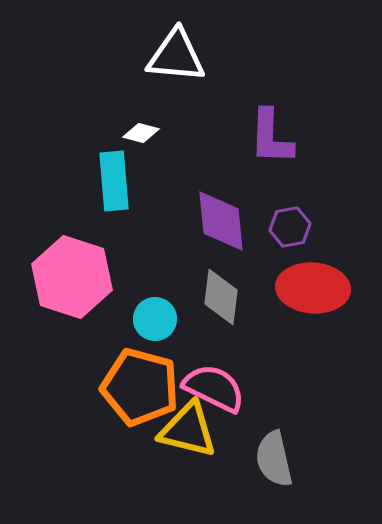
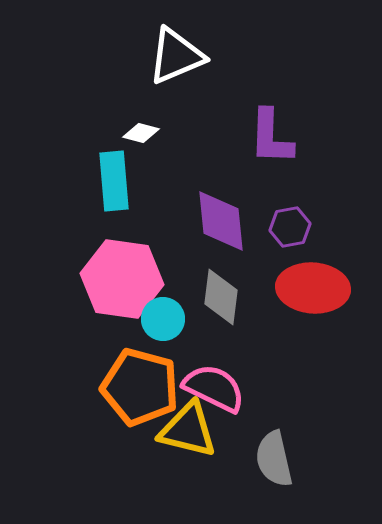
white triangle: rotated 28 degrees counterclockwise
pink hexagon: moved 50 px right, 2 px down; rotated 10 degrees counterclockwise
cyan circle: moved 8 px right
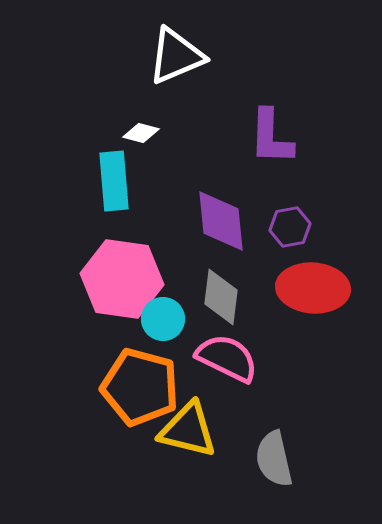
pink semicircle: moved 13 px right, 30 px up
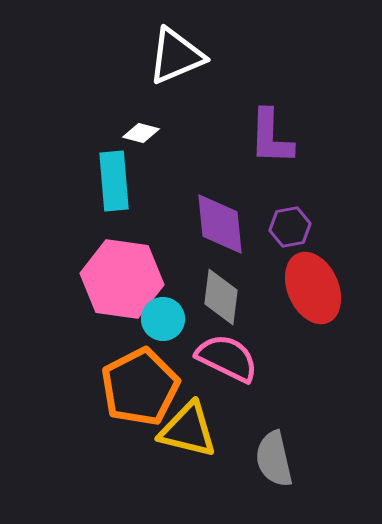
purple diamond: moved 1 px left, 3 px down
red ellipse: rotated 62 degrees clockwise
orange pentagon: rotated 30 degrees clockwise
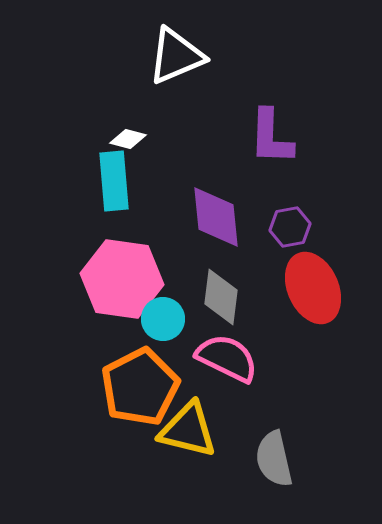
white diamond: moved 13 px left, 6 px down
purple diamond: moved 4 px left, 7 px up
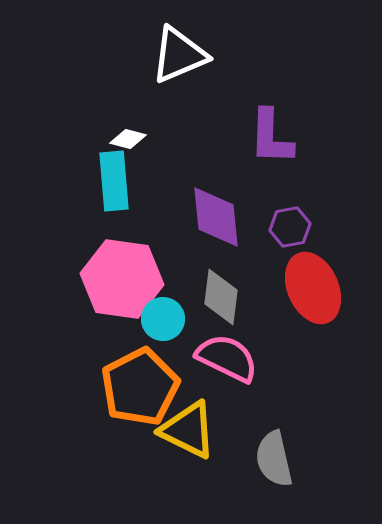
white triangle: moved 3 px right, 1 px up
yellow triangle: rotated 12 degrees clockwise
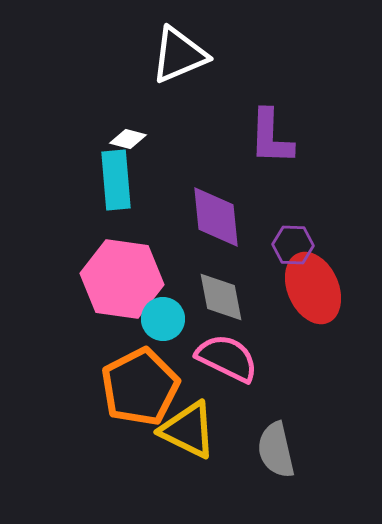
cyan rectangle: moved 2 px right, 1 px up
purple hexagon: moved 3 px right, 18 px down; rotated 12 degrees clockwise
gray diamond: rotated 18 degrees counterclockwise
gray semicircle: moved 2 px right, 9 px up
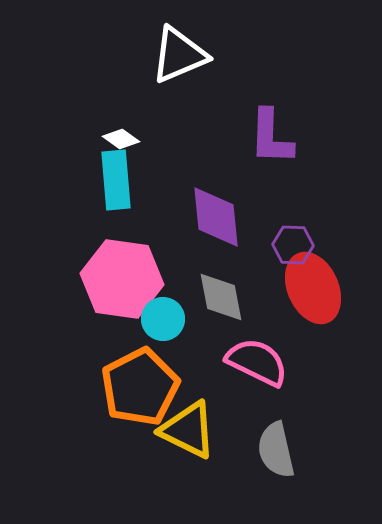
white diamond: moved 7 px left; rotated 21 degrees clockwise
pink semicircle: moved 30 px right, 4 px down
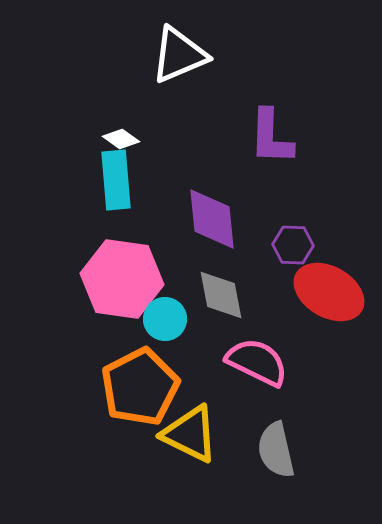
purple diamond: moved 4 px left, 2 px down
red ellipse: moved 16 px right, 4 px down; rotated 36 degrees counterclockwise
gray diamond: moved 2 px up
cyan circle: moved 2 px right
yellow triangle: moved 2 px right, 4 px down
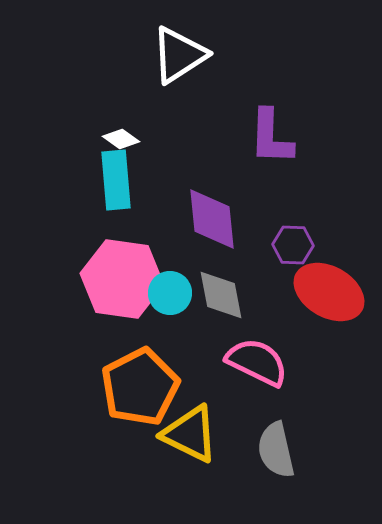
white triangle: rotated 10 degrees counterclockwise
cyan circle: moved 5 px right, 26 px up
